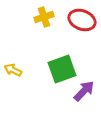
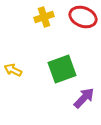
red ellipse: moved 1 px right, 3 px up
purple arrow: moved 7 px down
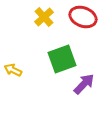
yellow cross: rotated 24 degrees counterclockwise
green square: moved 10 px up
purple arrow: moved 14 px up
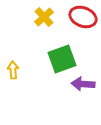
yellow arrow: rotated 60 degrees clockwise
purple arrow: moved 1 px left; rotated 130 degrees counterclockwise
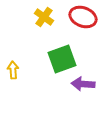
yellow cross: rotated 12 degrees counterclockwise
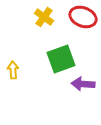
green square: moved 1 px left
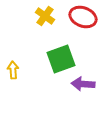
yellow cross: moved 1 px right, 1 px up
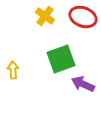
purple arrow: rotated 20 degrees clockwise
